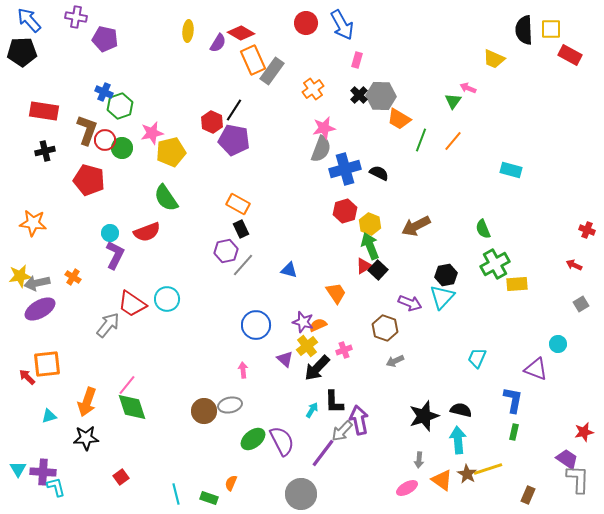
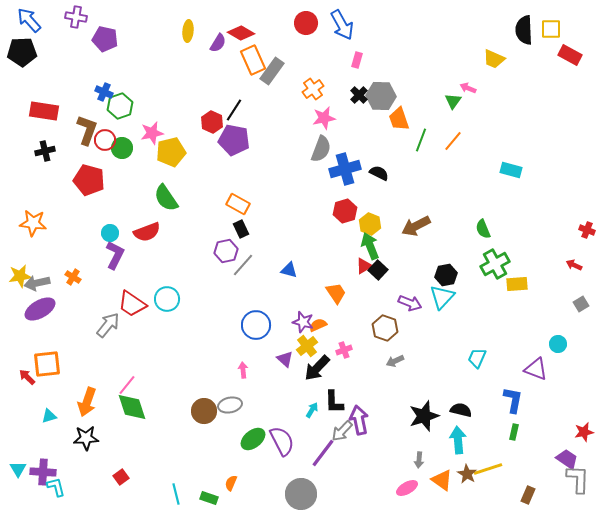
orange trapezoid at (399, 119): rotated 40 degrees clockwise
pink star at (324, 128): moved 10 px up
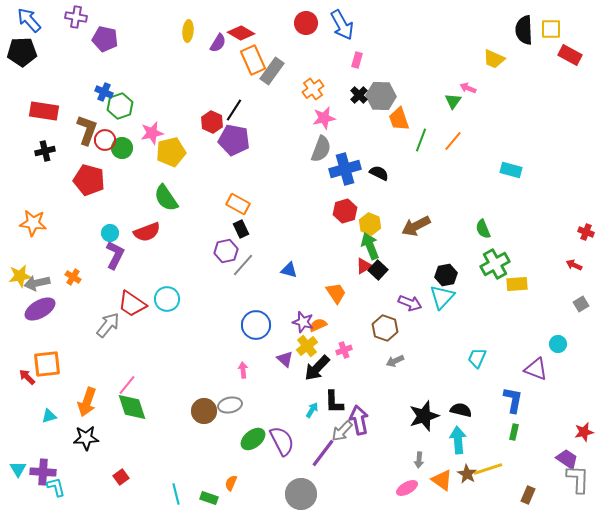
red cross at (587, 230): moved 1 px left, 2 px down
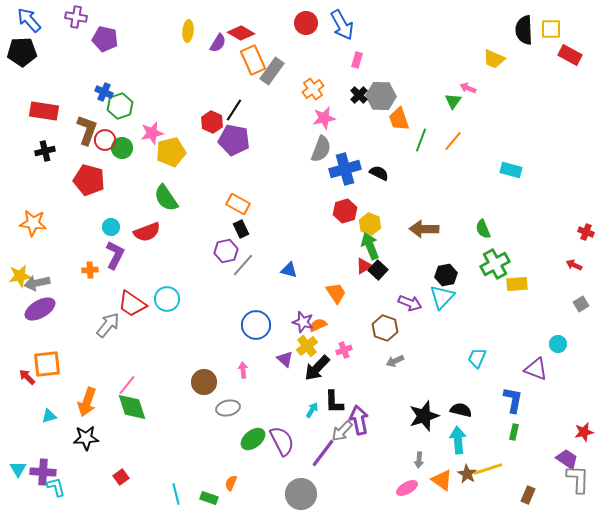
brown arrow at (416, 226): moved 8 px right, 3 px down; rotated 28 degrees clockwise
cyan circle at (110, 233): moved 1 px right, 6 px up
orange cross at (73, 277): moved 17 px right, 7 px up; rotated 35 degrees counterclockwise
gray ellipse at (230, 405): moved 2 px left, 3 px down
brown circle at (204, 411): moved 29 px up
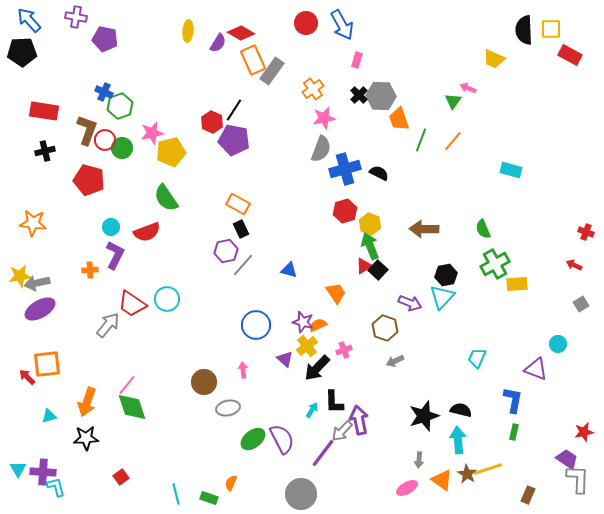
purple semicircle at (282, 441): moved 2 px up
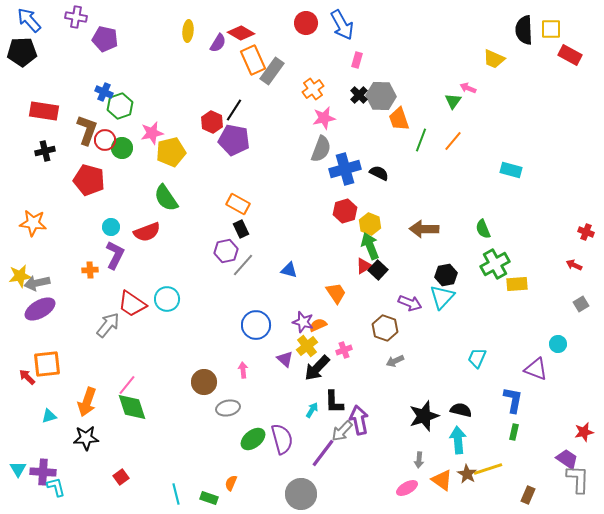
purple semicircle at (282, 439): rotated 12 degrees clockwise
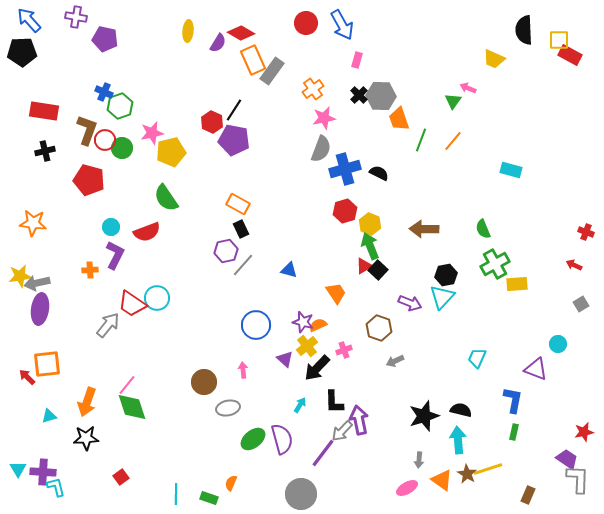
yellow square at (551, 29): moved 8 px right, 11 px down
cyan circle at (167, 299): moved 10 px left, 1 px up
purple ellipse at (40, 309): rotated 52 degrees counterclockwise
brown hexagon at (385, 328): moved 6 px left
cyan arrow at (312, 410): moved 12 px left, 5 px up
cyan line at (176, 494): rotated 15 degrees clockwise
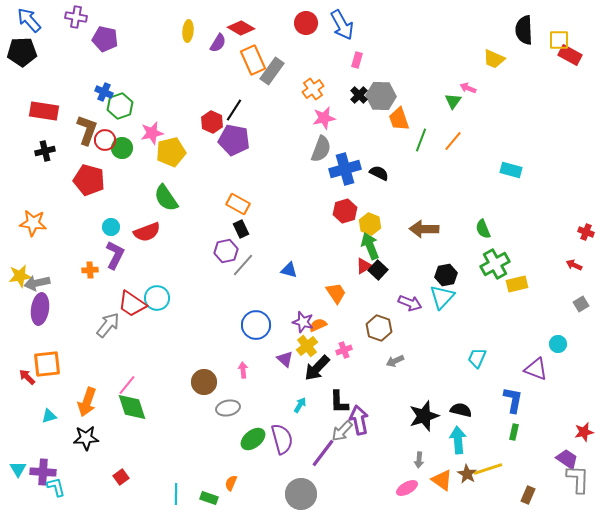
red diamond at (241, 33): moved 5 px up
yellow rectangle at (517, 284): rotated 10 degrees counterclockwise
black L-shape at (334, 402): moved 5 px right
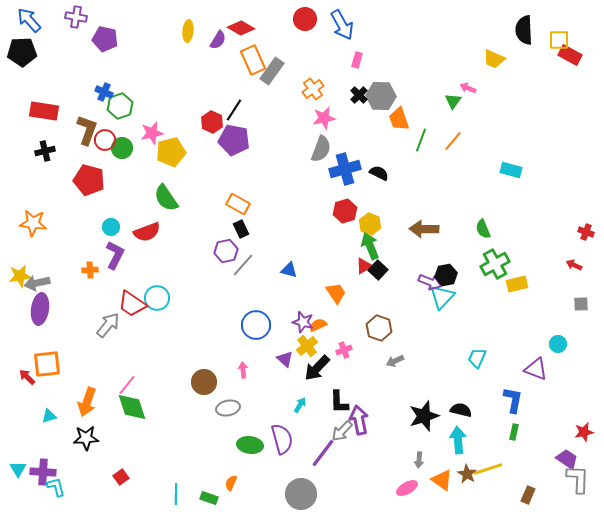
red circle at (306, 23): moved 1 px left, 4 px up
purple semicircle at (218, 43): moved 3 px up
purple arrow at (410, 303): moved 20 px right, 21 px up
gray square at (581, 304): rotated 28 degrees clockwise
green ellipse at (253, 439): moved 3 px left, 6 px down; rotated 45 degrees clockwise
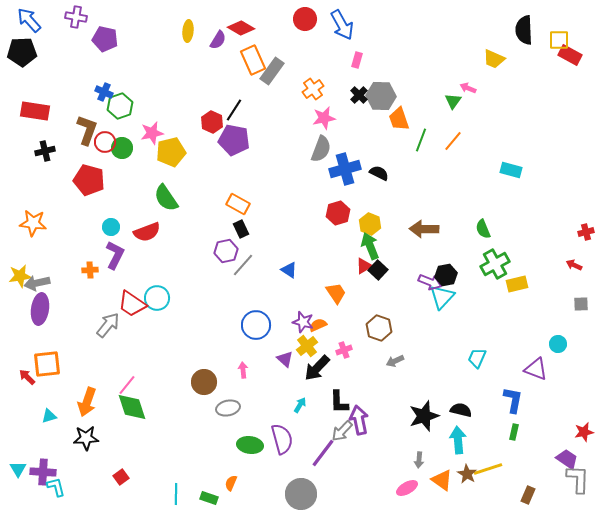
red rectangle at (44, 111): moved 9 px left
red circle at (105, 140): moved 2 px down
red hexagon at (345, 211): moved 7 px left, 2 px down
red cross at (586, 232): rotated 35 degrees counterclockwise
blue triangle at (289, 270): rotated 18 degrees clockwise
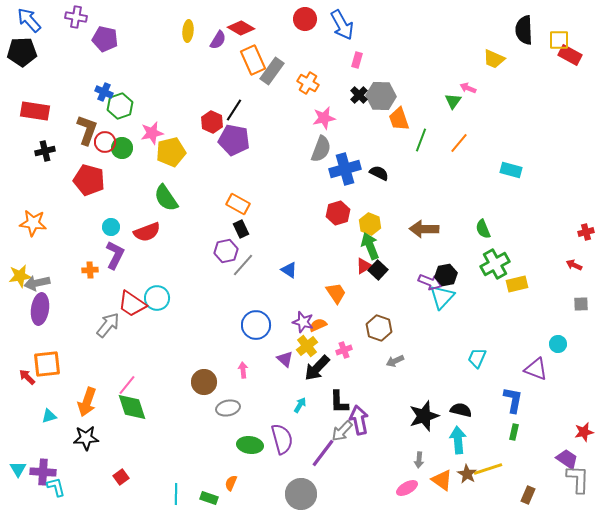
orange cross at (313, 89): moved 5 px left, 6 px up; rotated 25 degrees counterclockwise
orange line at (453, 141): moved 6 px right, 2 px down
